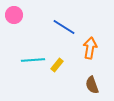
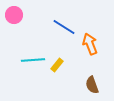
orange arrow: moved 4 px up; rotated 30 degrees counterclockwise
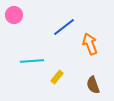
blue line: rotated 70 degrees counterclockwise
cyan line: moved 1 px left, 1 px down
yellow rectangle: moved 12 px down
brown semicircle: moved 1 px right
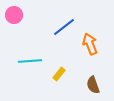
cyan line: moved 2 px left
yellow rectangle: moved 2 px right, 3 px up
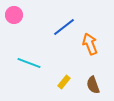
cyan line: moved 1 px left, 2 px down; rotated 25 degrees clockwise
yellow rectangle: moved 5 px right, 8 px down
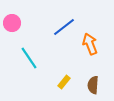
pink circle: moved 2 px left, 8 px down
cyan line: moved 5 px up; rotated 35 degrees clockwise
brown semicircle: rotated 24 degrees clockwise
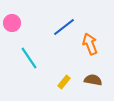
brown semicircle: moved 5 px up; rotated 96 degrees clockwise
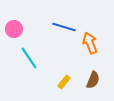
pink circle: moved 2 px right, 6 px down
blue line: rotated 55 degrees clockwise
orange arrow: moved 1 px up
brown semicircle: rotated 102 degrees clockwise
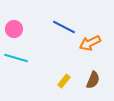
blue line: rotated 10 degrees clockwise
orange arrow: rotated 95 degrees counterclockwise
cyan line: moved 13 px left; rotated 40 degrees counterclockwise
yellow rectangle: moved 1 px up
